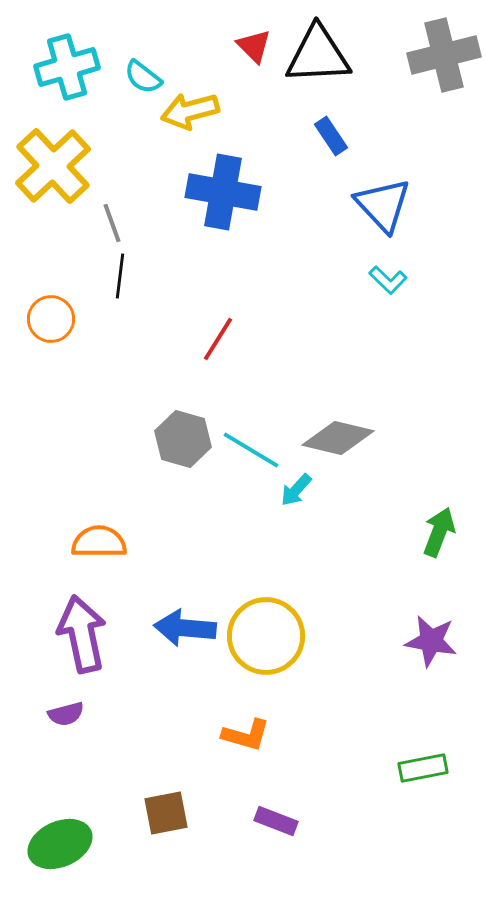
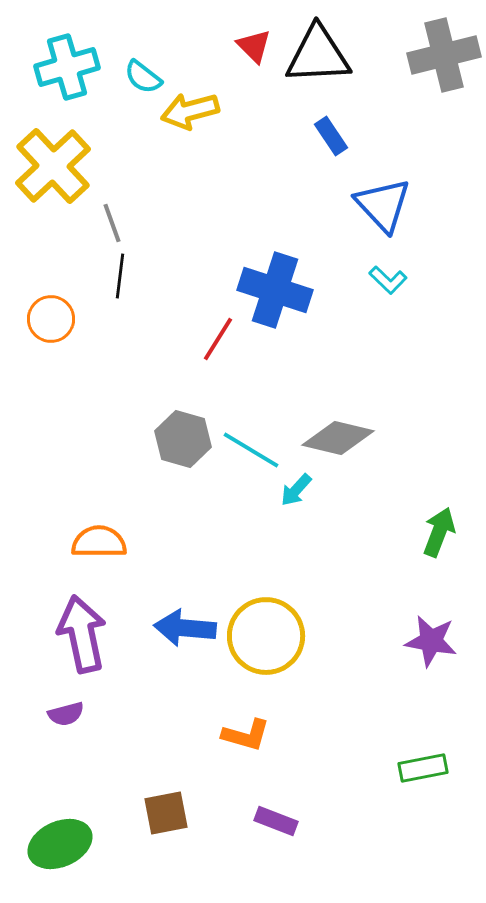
blue cross: moved 52 px right, 98 px down; rotated 8 degrees clockwise
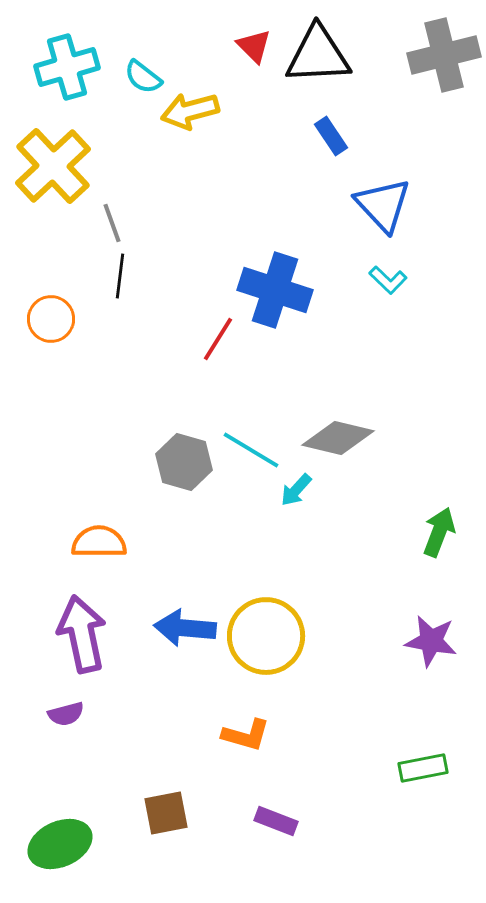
gray hexagon: moved 1 px right, 23 px down
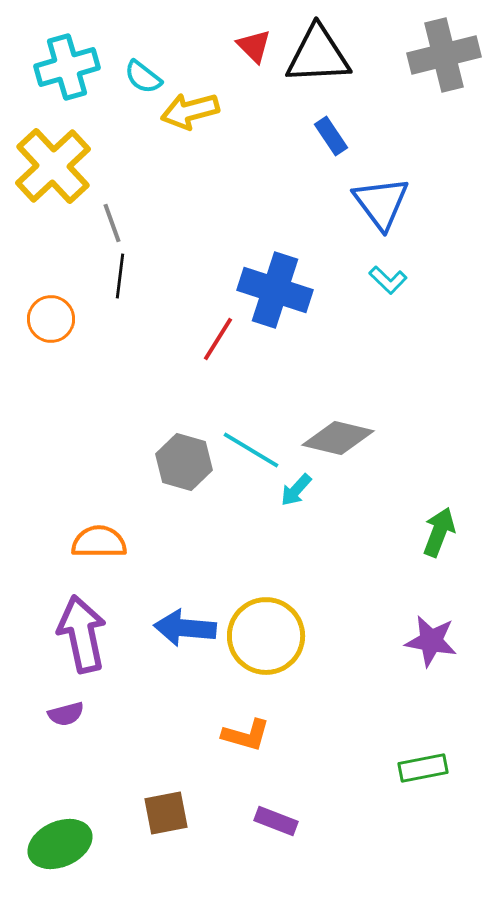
blue triangle: moved 2 px left, 2 px up; rotated 6 degrees clockwise
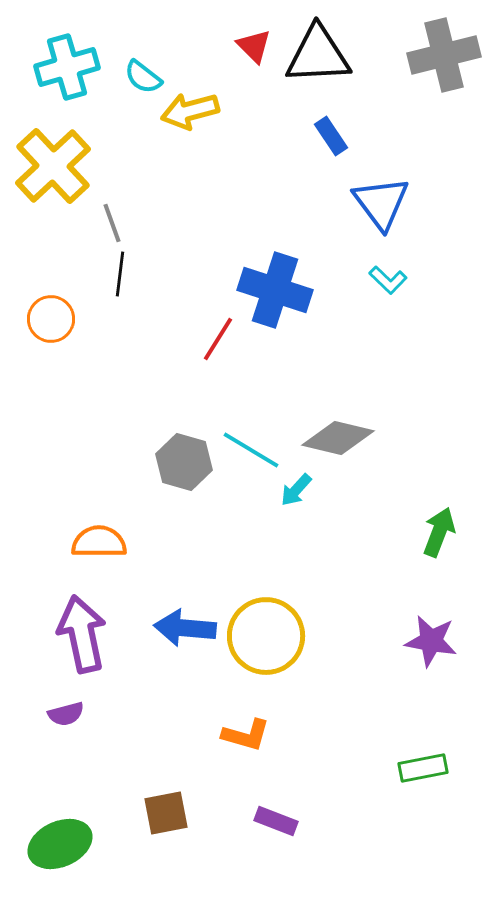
black line: moved 2 px up
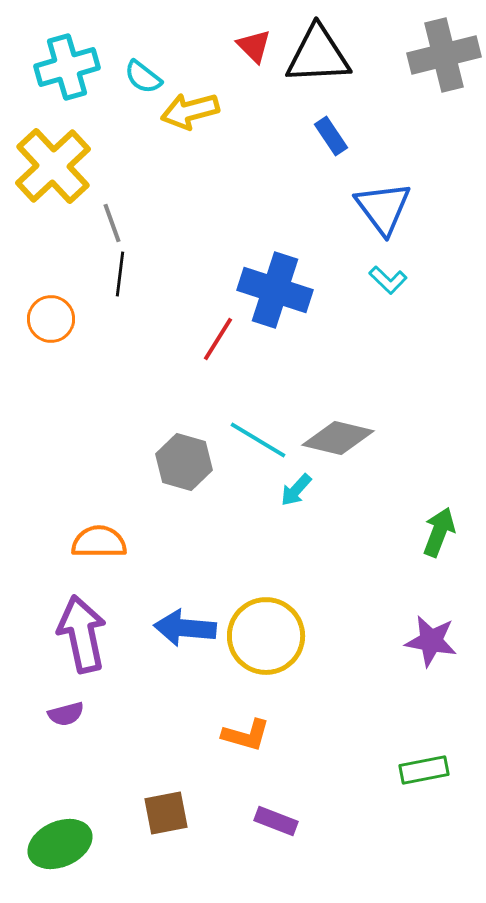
blue triangle: moved 2 px right, 5 px down
cyan line: moved 7 px right, 10 px up
green rectangle: moved 1 px right, 2 px down
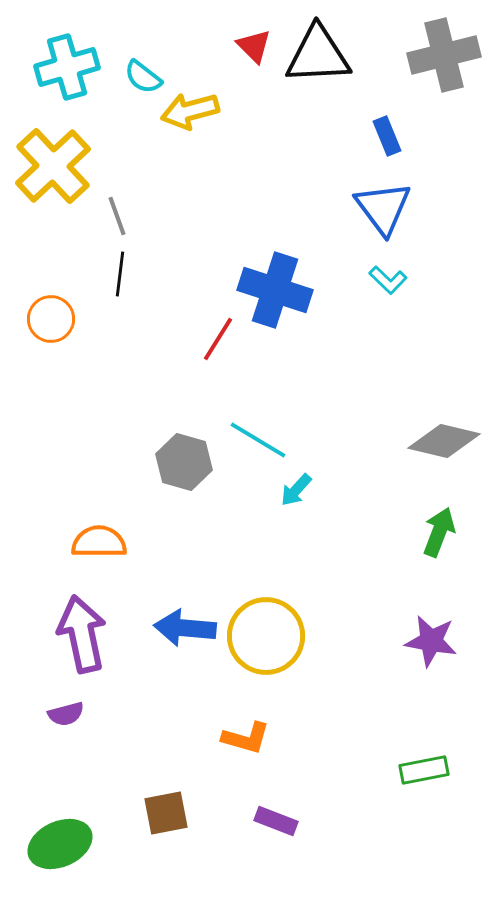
blue rectangle: moved 56 px right; rotated 12 degrees clockwise
gray line: moved 5 px right, 7 px up
gray diamond: moved 106 px right, 3 px down
orange L-shape: moved 3 px down
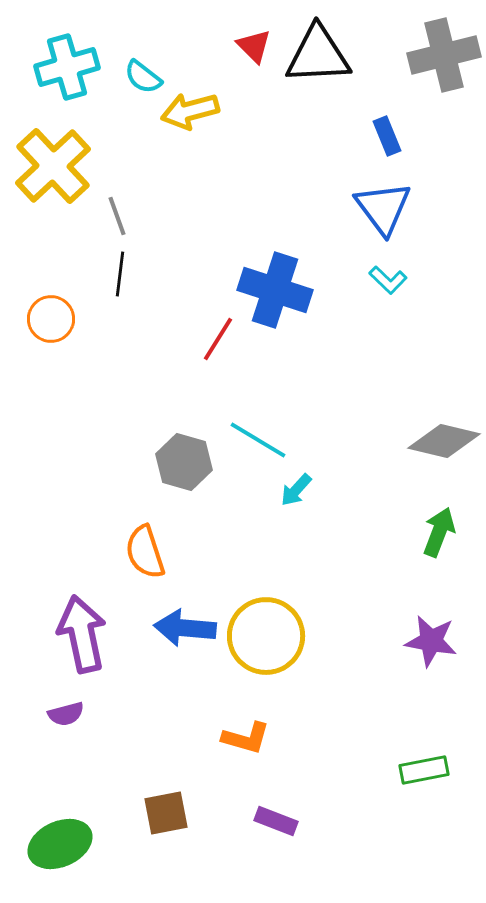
orange semicircle: moved 46 px right, 10 px down; rotated 108 degrees counterclockwise
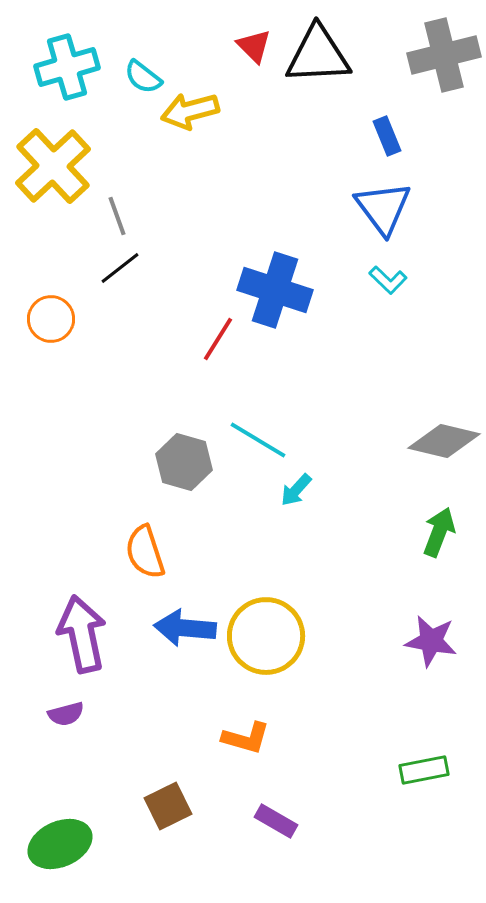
black line: moved 6 px up; rotated 45 degrees clockwise
brown square: moved 2 px right, 7 px up; rotated 15 degrees counterclockwise
purple rectangle: rotated 9 degrees clockwise
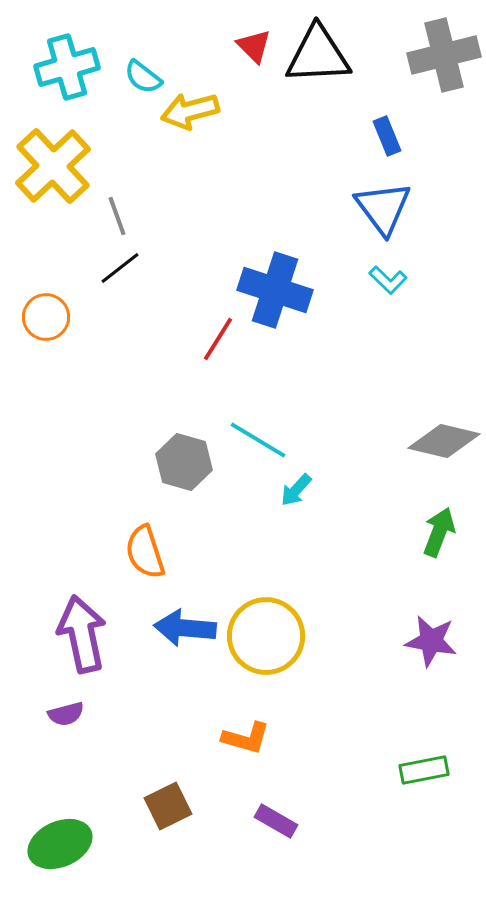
orange circle: moved 5 px left, 2 px up
